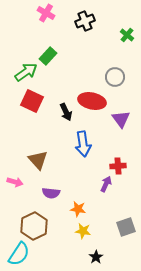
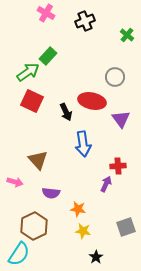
green arrow: moved 2 px right
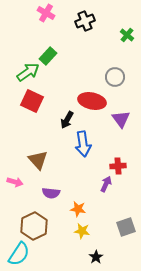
black arrow: moved 1 px right, 8 px down; rotated 54 degrees clockwise
yellow star: moved 1 px left
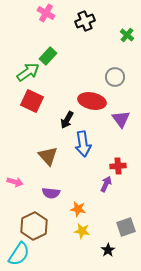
brown triangle: moved 10 px right, 4 px up
black star: moved 12 px right, 7 px up
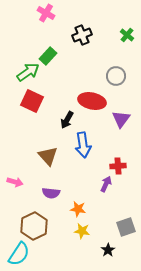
black cross: moved 3 px left, 14 px down
gray circle: moved 1 px right, 1 px up
purple triangle: rotated 12 degrees clockwise
blue arrow: moved 1 px down
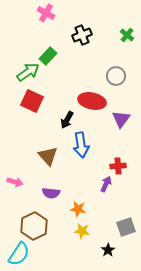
blue arrow: moved 2 px left
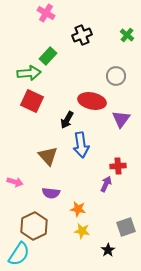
green arrow: moved 1 px right, 1 px down; rotated 30 degrees clockwise
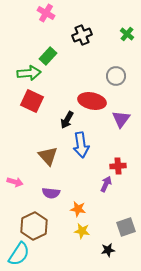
green cross: moved 1 px up
black star: rotated 24 degrees clockwise
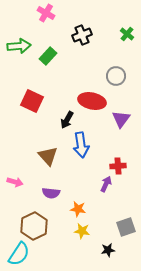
green arrow: moved 10 px left, 27 px up
